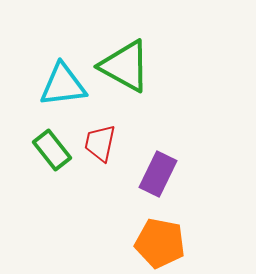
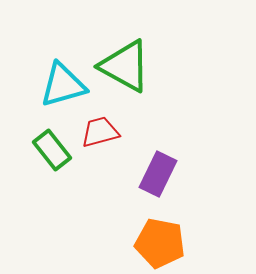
cyan triangle: rotated 9 degrees counterclockwise
red trapezoid: moved 11 px up; rotated 63 degrees clockwise
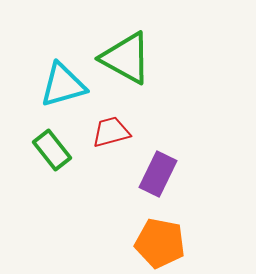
green triangle: moved 1 px right, 8 px up
red trapezoid: moved 11 px right
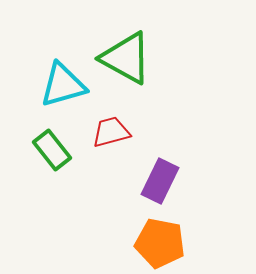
purple rectangle: moved 2 px right, 7 px down
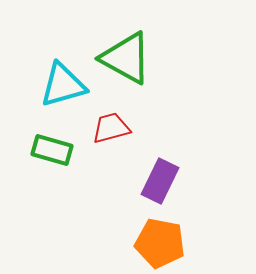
red trapezoid: moved 4 px up
green rectangle: rotated 36 degrees counterclockwise
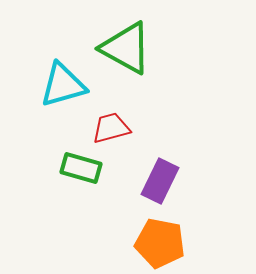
green triangle: moved 10 px up
green rectangle: moved 29 px right, 18 px down
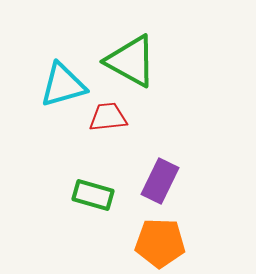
green triangle: moved 5 px right, 13 px down
red trapezoid: moved 3 px left, 11 px up; rotated 9 degrees clockwise
green rectangle: moved 12 px right, 27 px down
orange pentagon: rotated 9 degrees counterclockwise
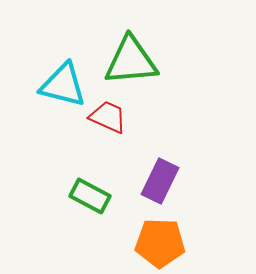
green triangle: rotated 34 degrees counterclockwise
cyan triangle: rotated 30 degrees clockwise
red trapezoid: rotated 30 degrees clockwise
green rectangle: moved 3 px left, 1 px down; rotated 12 degrees clockwise
